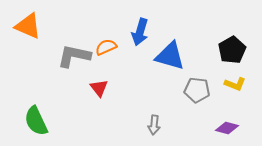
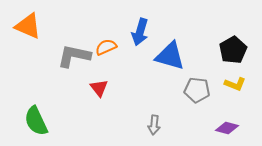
black pentagon: moved 1 px right
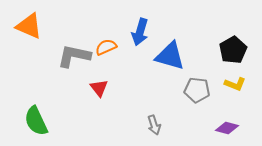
orange triangle: moved 1 px right
gray arrow: rotated 24 degrees counterclockwise
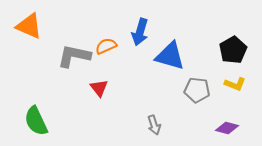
orange semicircle: moved 1 px up
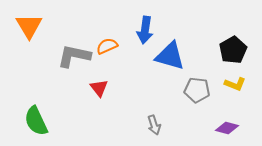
orange triangle: rotated 36 degrees clockwise
blue arrow: moved 5 px right, 2 px up; rotated 8 degrees counterclockwise
orange semicircle: moved 1 px right
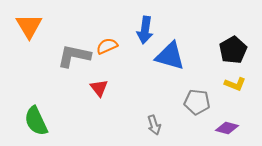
gray pentagon: moved 12 px down
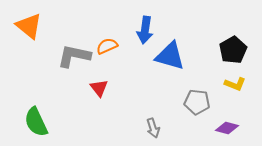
orange triangle: rotated 20 degrees counterclockwise
green semicircle: moved 1 px down
gray arrow: moved 1 px left, 3 px down
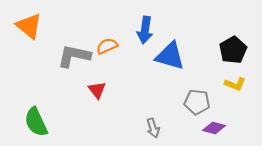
red triangle: moved 2 px left, 2 px down
purple diamond: moved 13 px left
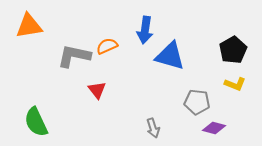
orange triangle: rotated 48 degrees counterclockwise
